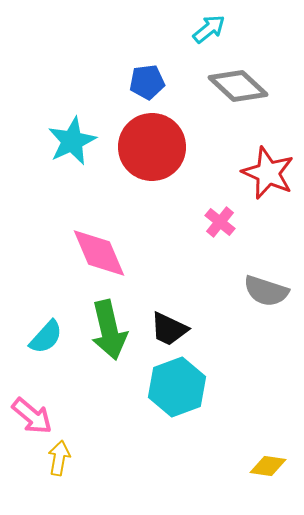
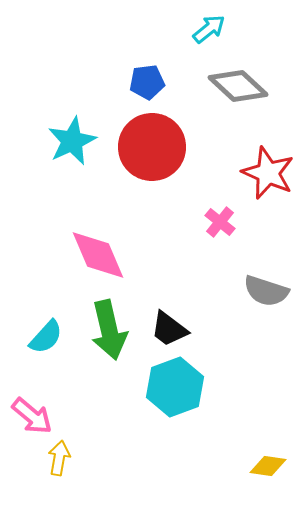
pink diamond: moved 1 px left, 2 px down
black trapezoid: rotated 12 degrees clockwise
cyan hexagon: moved 2 px left
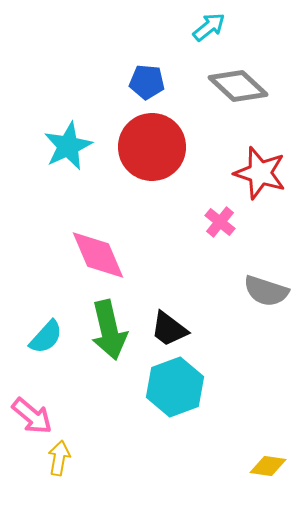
cyan arrow: moved 2 px up
blue pentagon: rotated 12 degrees clockwise
cyan star: moved 4 px left, 5 px down
red star: moved 8 px left; rotated 6 degrees counterclockwise
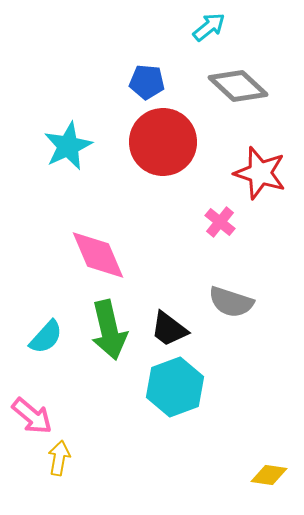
red circle: moved 11 px right, 5 px up
gray semicircle: moved 35 px left, 11 px down
yellow diamond: moved 1 px right, 9 px down
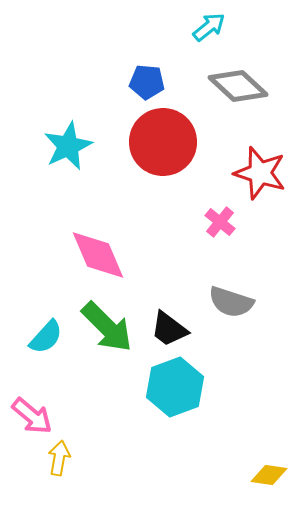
green arrow: moved 2 px left, 3 px up; rotated 32 degrees counterclockwise
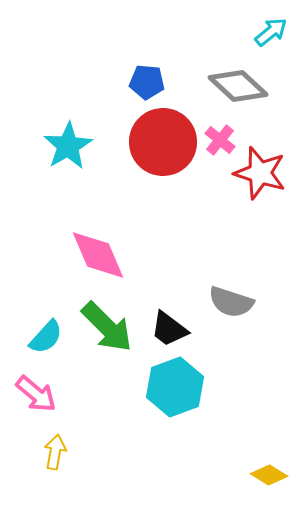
cyan arrow: moved 62 px right, 5 px down
cyan star: rotated 6 degrees counterclockwise
pink cross: moved 82 px up
pink arrow: moved 4 px right, 22 px up
yellow arrow: moved 4 px left, 6 px up
yellow diamond: rotated 24 degrees clockwise
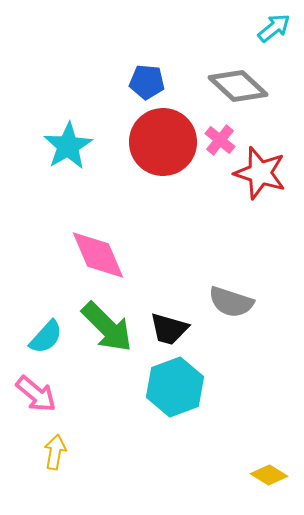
cyan arrow: moved 3 px right, 4 px up
black trapezoid: rotated 21 degrees counterclockwise
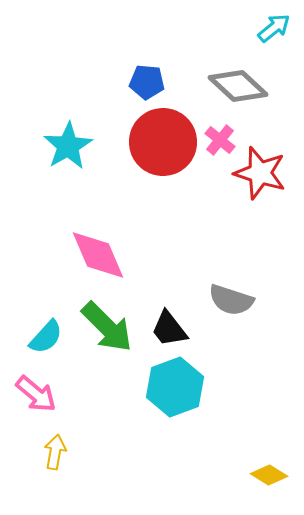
gray semicircle: moved 2 px up
black trapezoid: rotated 36 degrees clockwise
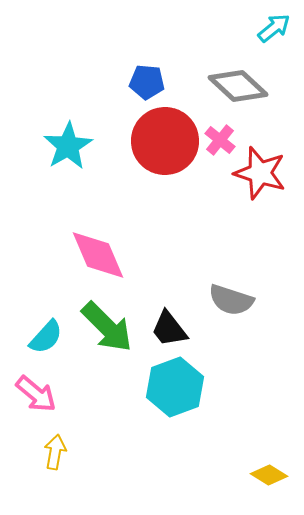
red circle: moved 2 px right, 1 px up
